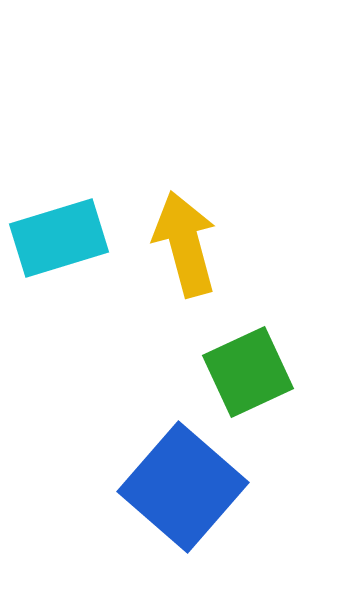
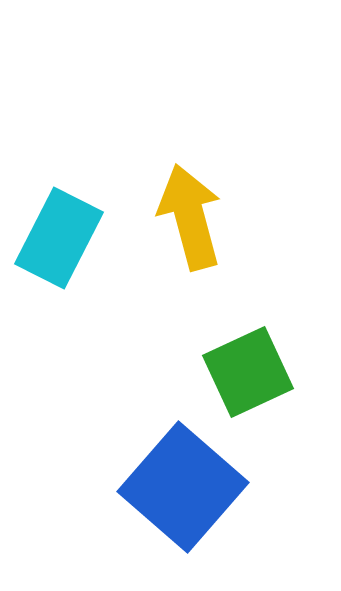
cyan rectangle: rotated 46 degrees counterclockwise
yellow arrow: moved 5 px right, 27 px up
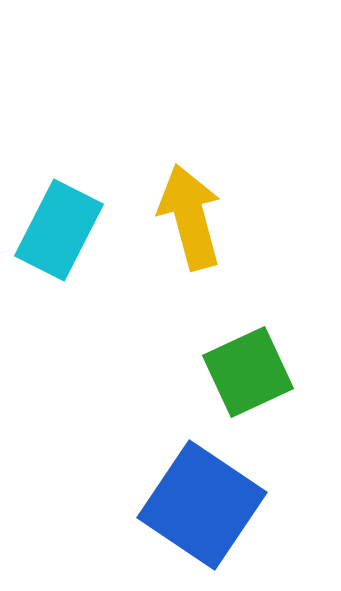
cyan rectangle: moved 8 px up
blue square: moved 19 px right, 18 px down; rotated 7 degrees counterclockwise
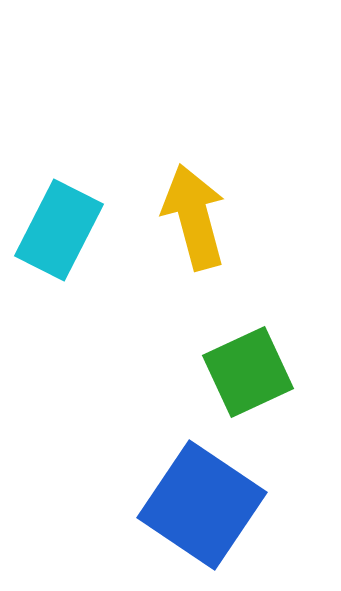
yellow arrow: moved 4 px right
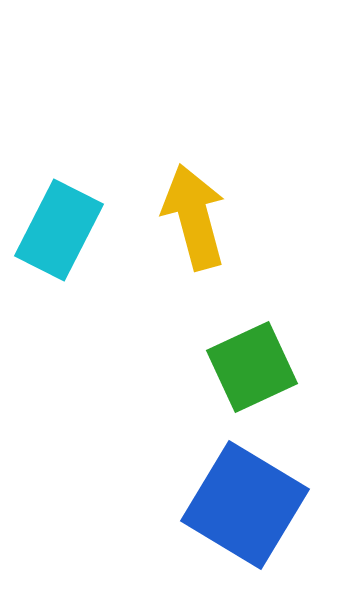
green square: moved 4 px right, 5 px up
blue square: moved 43 px right; rotated 3 degrees counterclockwise
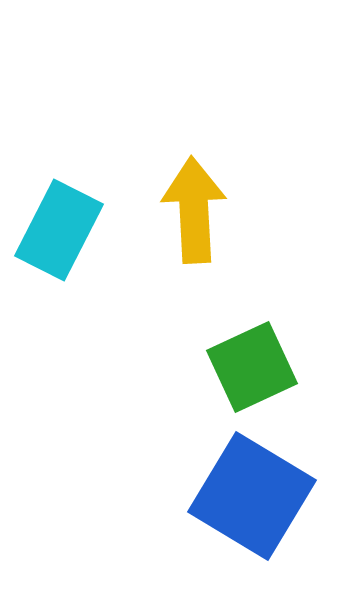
yellow arrow: moved 7 px up; rotated 12 degrees clockwise
blue square: moved 7 px right, 9 px up
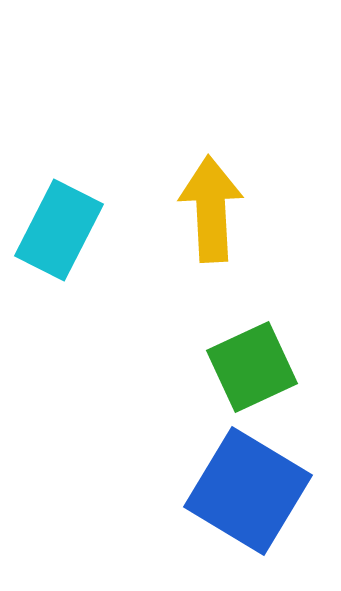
yellow arrow: moved 17 px right, 1 px up
blue square: moved 4 px left, 5 px up
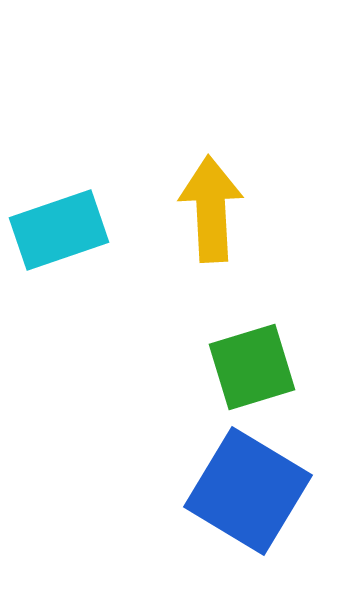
cyan rectangle: rotated 44 degrees clockwise
green square: rotated 8 degrees clockwise
